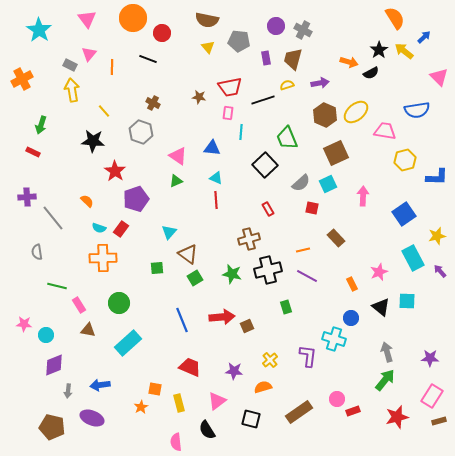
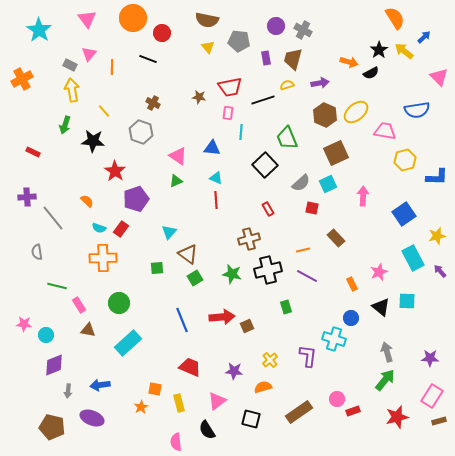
green arrow at (41, 125): moved 24 px right
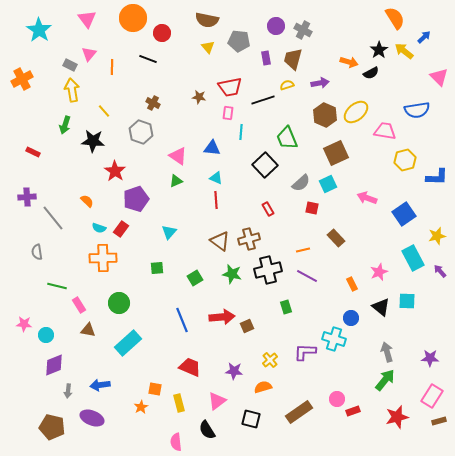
pink arrow at (363, 196): moved 4 px right, 2 px down; rotated 72 degrees counterclockwise
brown triangle at (188, 254): moved 32 px right, 13 px up
purple L-shape at (308, 356): moved 3 px left, 4 px up; rotated 95 degrees counterclockwise
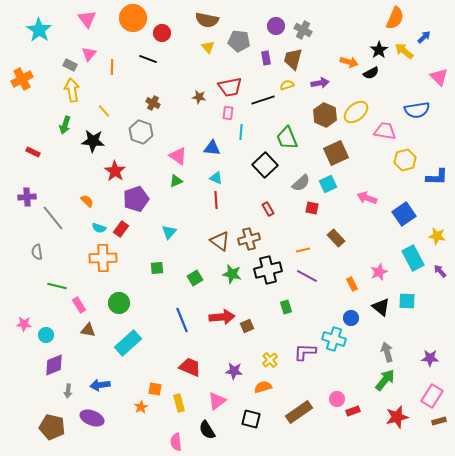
orange semicircle at (395, 18): rotated 55 degrees clockwise
yellow star at (437, 236): rotated 24 degrees clockwise
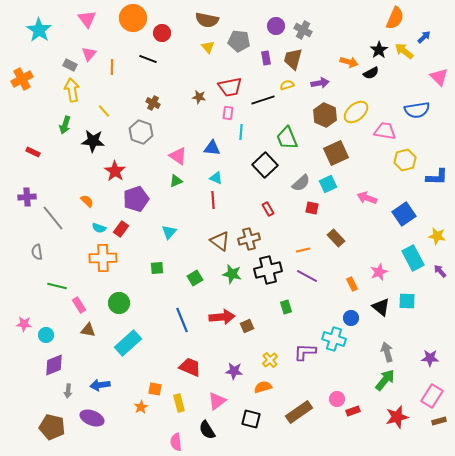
red line at (216, 200): moved 3 px left
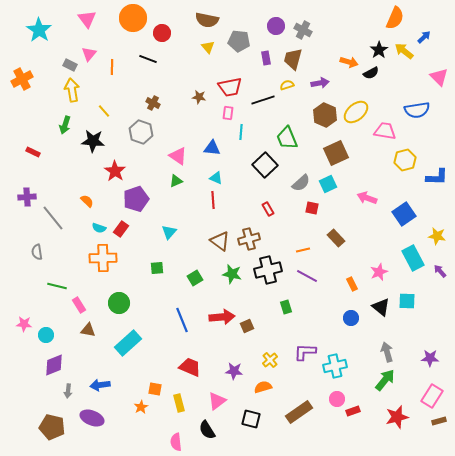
cyan cross at (334, 339): moved 1 px right, 27 px down; rotated 30 degrees counterclockwise
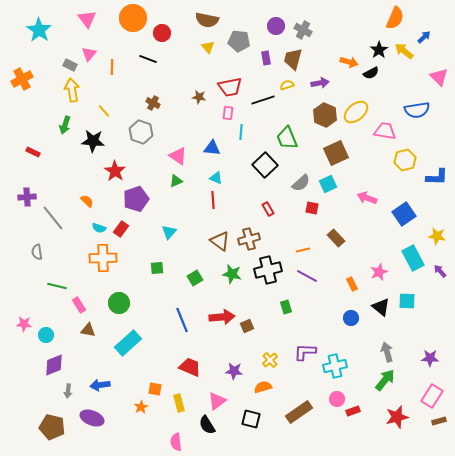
black semicircle at (207, 430): moved 5 px up
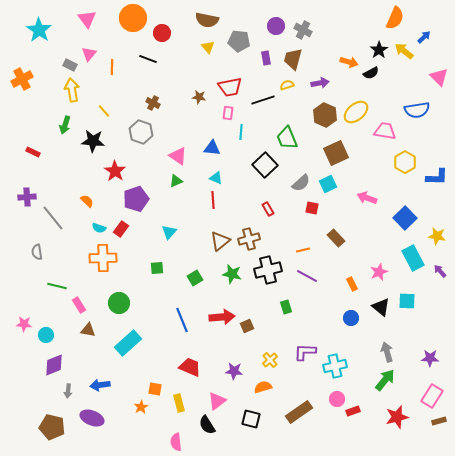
yellow hexagon at (405, 160): moved 2 px down; rotated 15 degrees counterclockwise
blue square at (404, 214): moved 1 px right, 4 px down; rotated 10 degrees counterclockwise
brown triangle at (220, 241): rotated 45 degrees clockwise
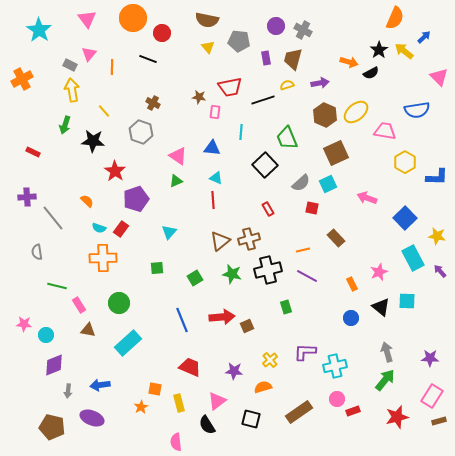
pink rectangle at (228, 113): moved 13 px left, 1 px up
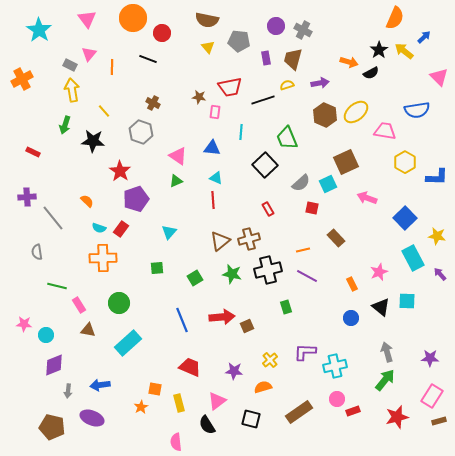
brown square at (336, 153): moved 10 px right, 9 px down
red star at (115, 171): moved 5 px right
purple arrow at (440, 271): moved 3 px down
